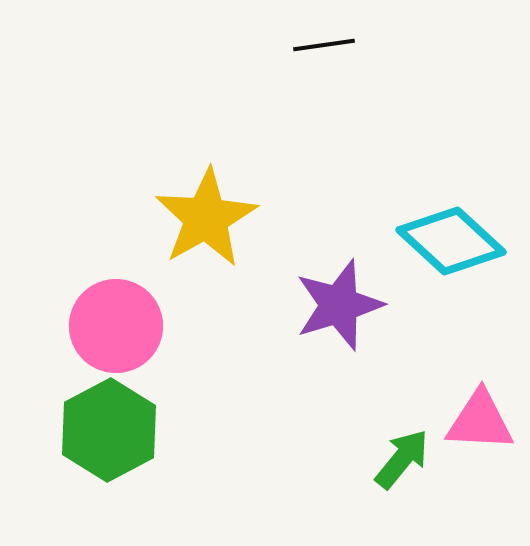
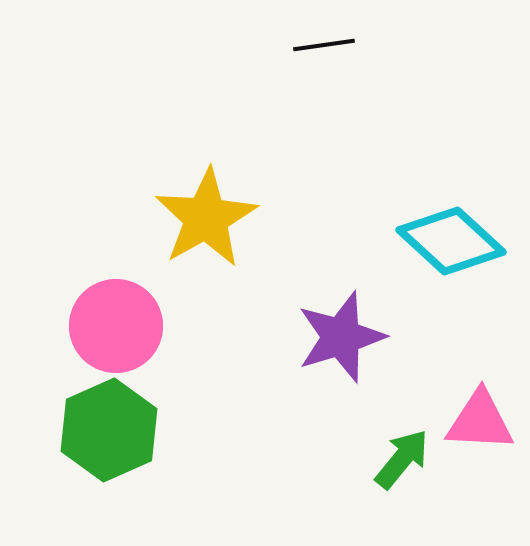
purple star: moved 2 px right, 32 px down
green hexagon: rotated 4 degrees clockwise
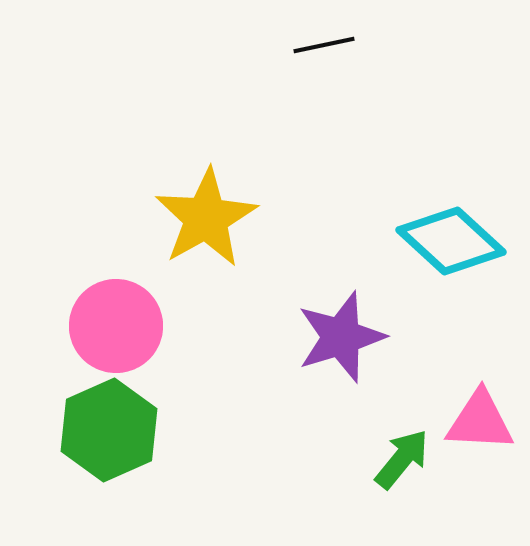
black line: rotated 4 degrees counterclockwise
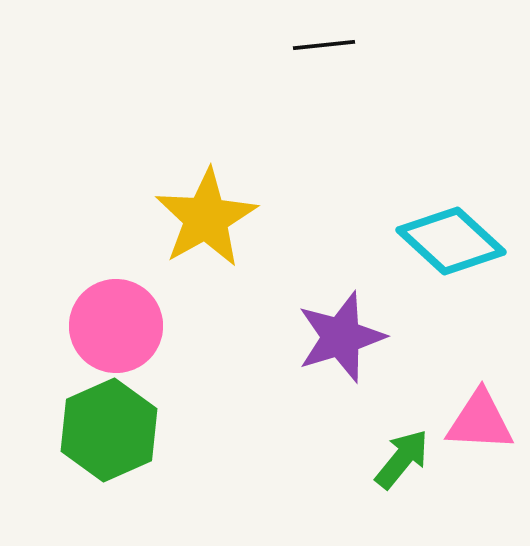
black line: rotated 6 degrees clockwise
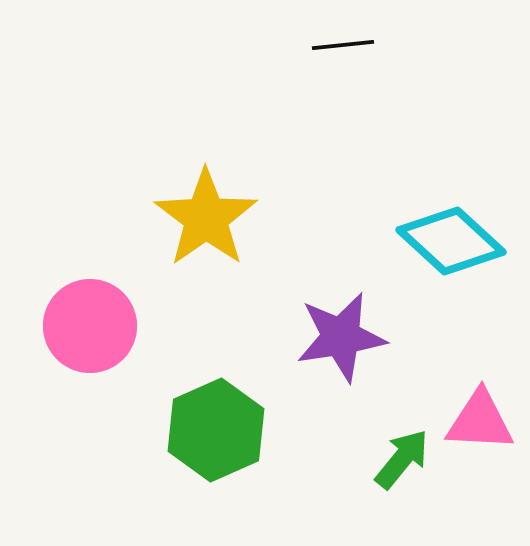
black line: moved 19 px right
yellow star: rotated 6 degrees counterclockwise
pink circle: moved 26 px left
purple star: rotated 8 degrees clockwise
green hexagon: moved 107 px right
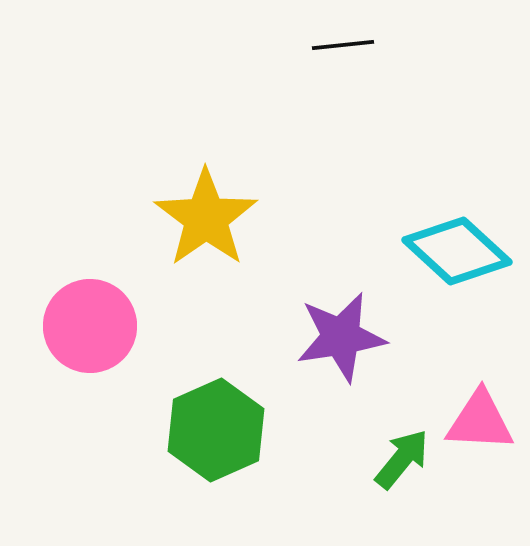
cyan diamond: moved 6 px right, 10 px down
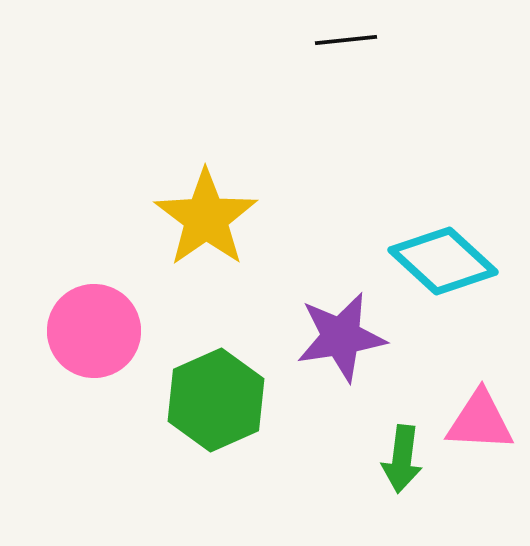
black line: moved 3 px right, 5 px up
cyan diamond: moved 14 px left, 10 px down
pink circle: moved 4 px right, 5 px down
green hexagon: moved 30 px up
green arrow: rotated 148 degrees clockwise
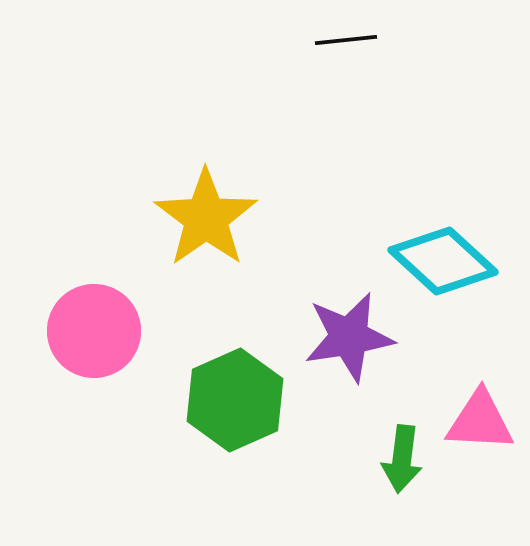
purple star: moved 8 px right
green hexagon: moved 19 px right
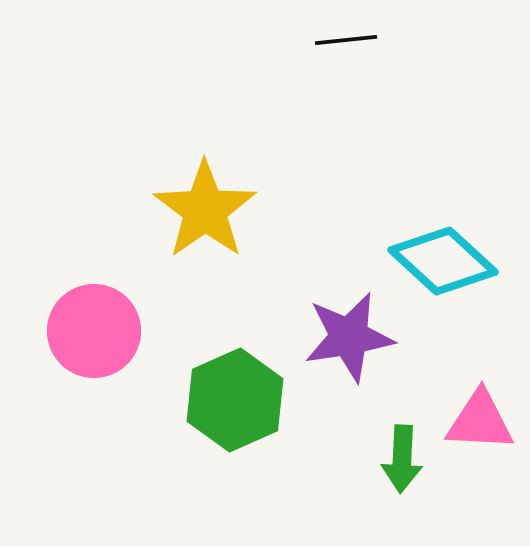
yellow star: moved 1 px left, 8 px up
green arrow: rotated 4 degrees counterclockwise
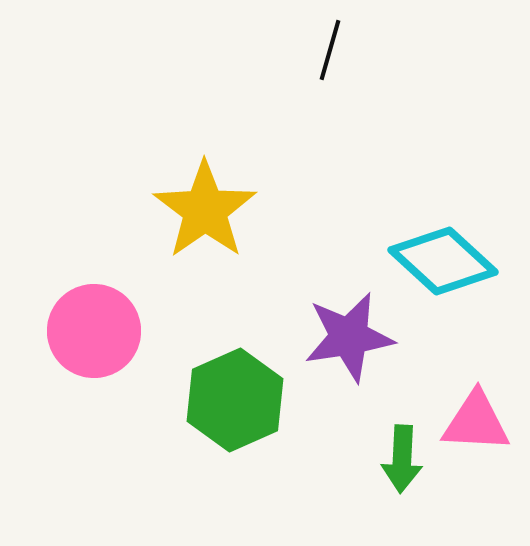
black line: moved 16 px left, 10 px down; rotated 68 degrees counterclockwise
pink triangle: moved 4 px left, 1 px down
